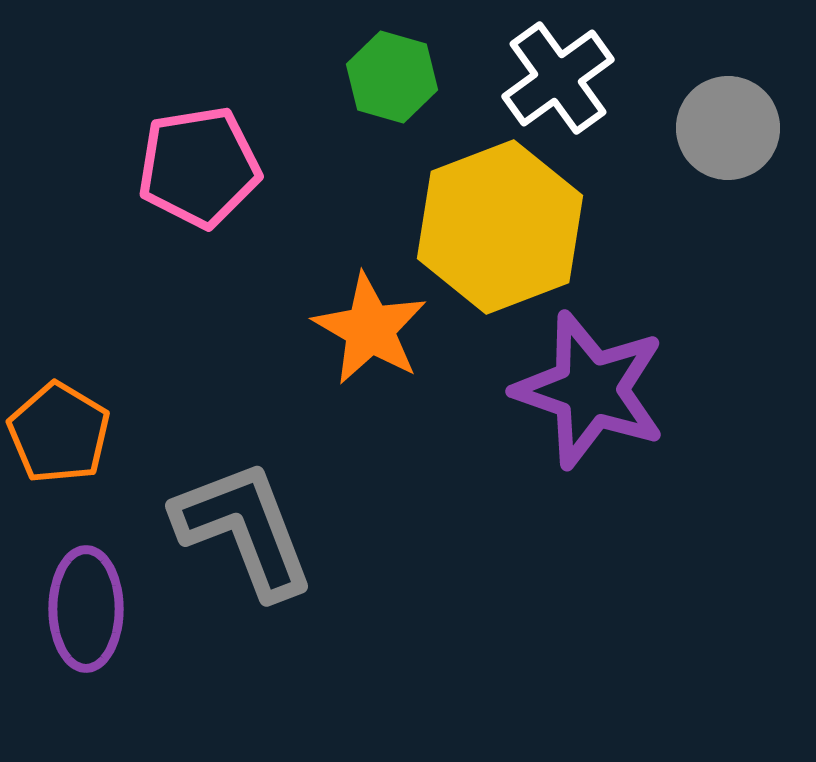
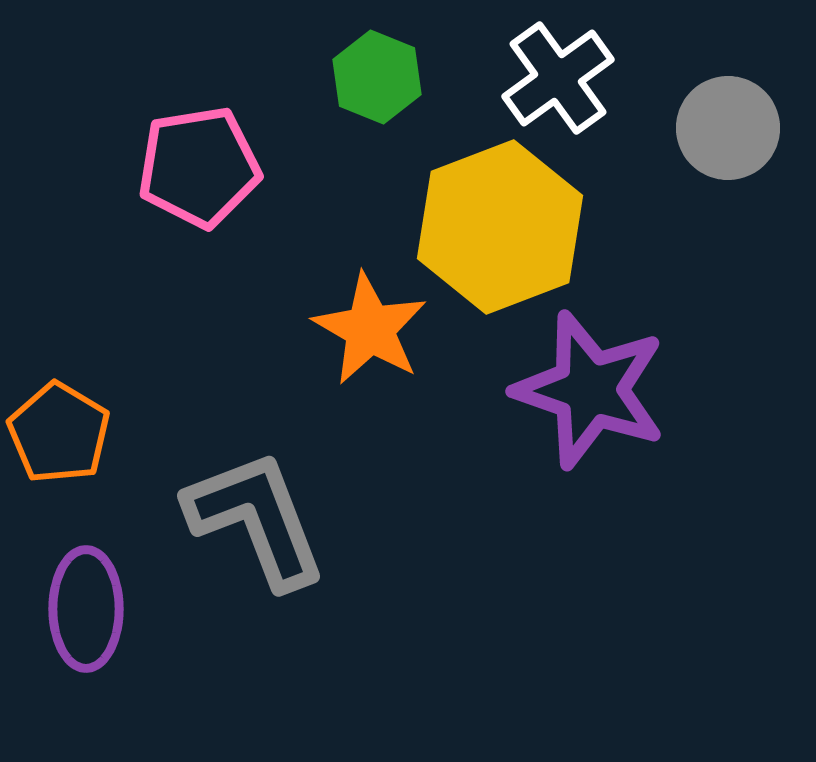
green hexagon: moved 15 px left; rotated 6 degrees clockwise
gray L-shape: moved 12 px right, 10 px up
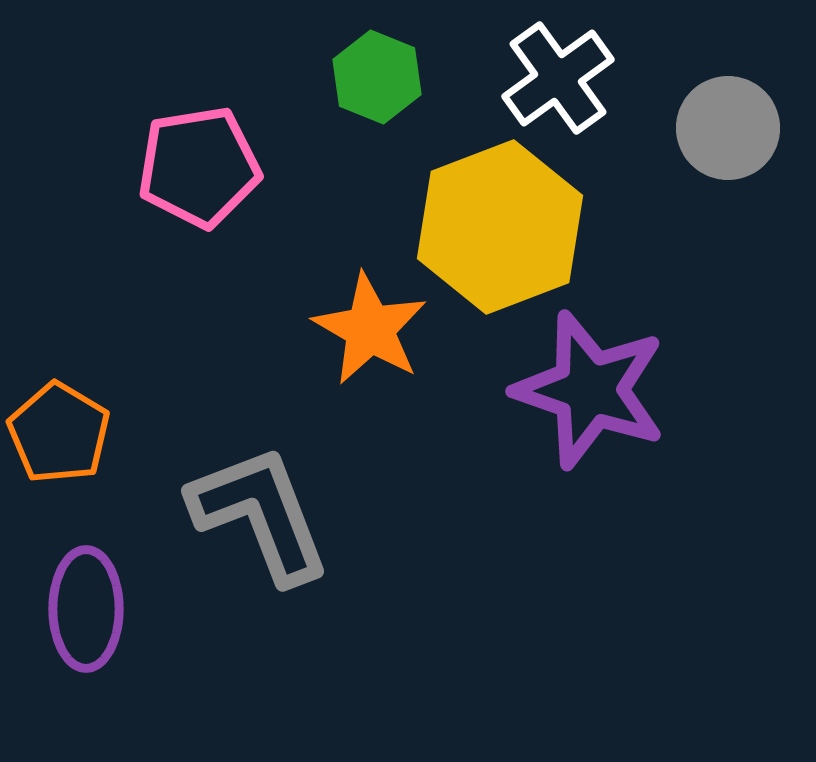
gray L-shape: moved 4 px right, 5 px up
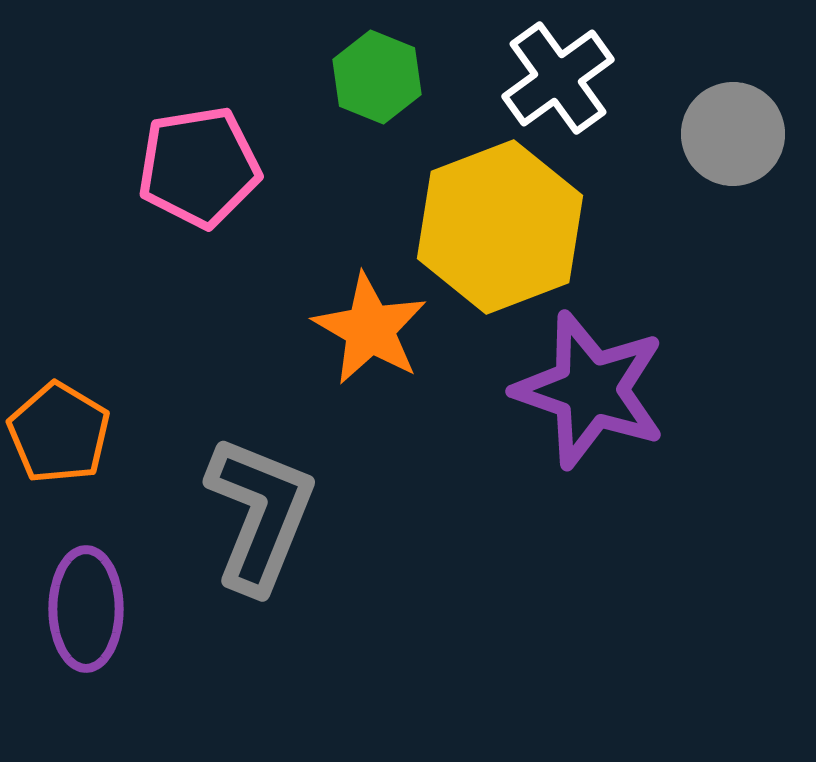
gray circle: moved 5 px right, 6 px down
gray L-shape: rotated 43 degrees clockwise
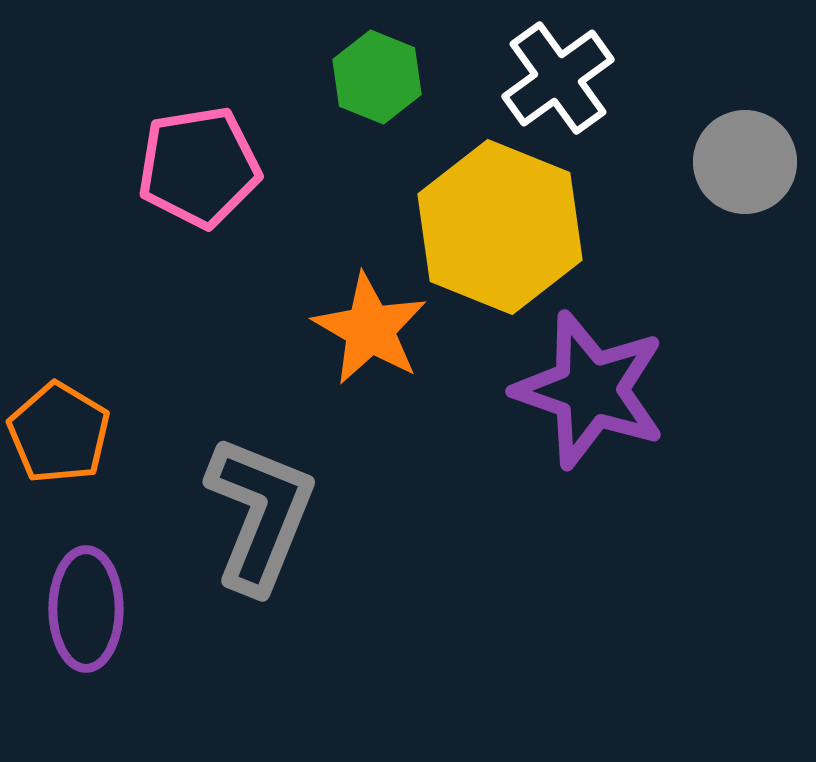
gray circle: moved 12 px right, 28 px down
yellow hexagon: rotated 17 degrees counterclockwise
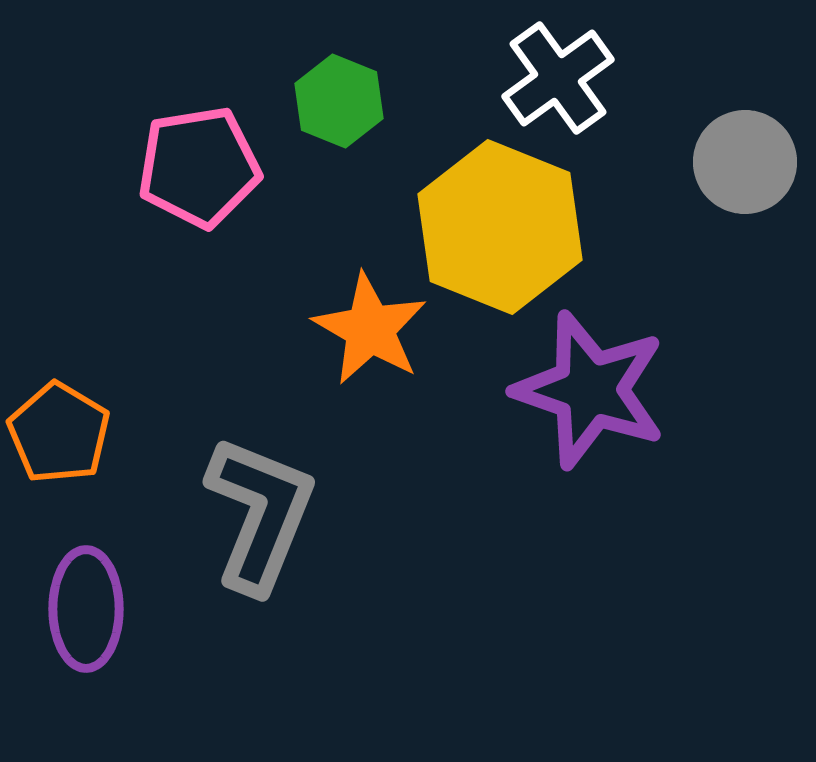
green hexagon: moved 38 px left, 24 px down
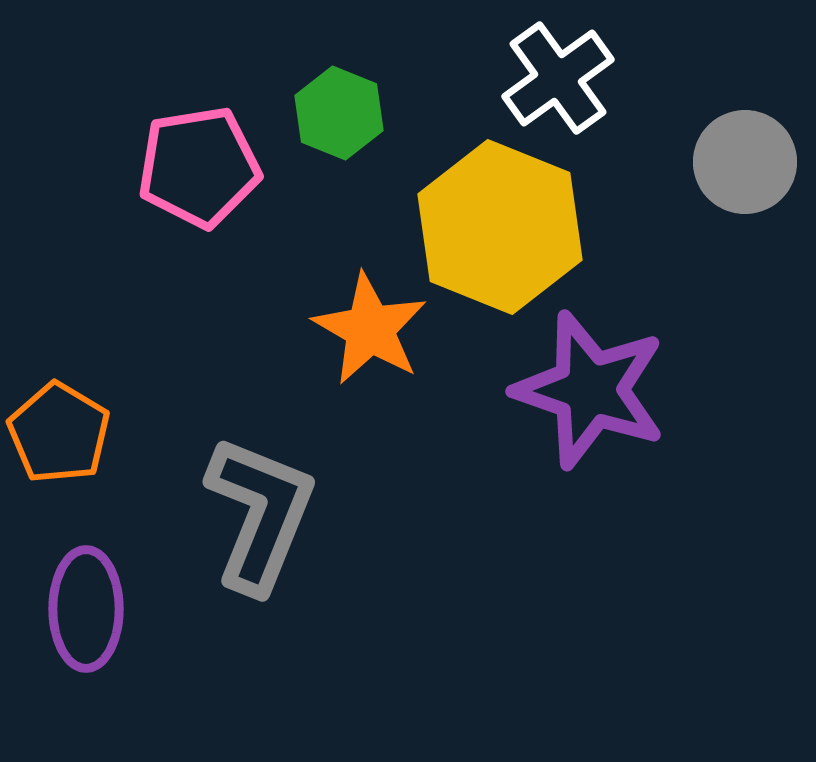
green hexagon: moved 12 px down
